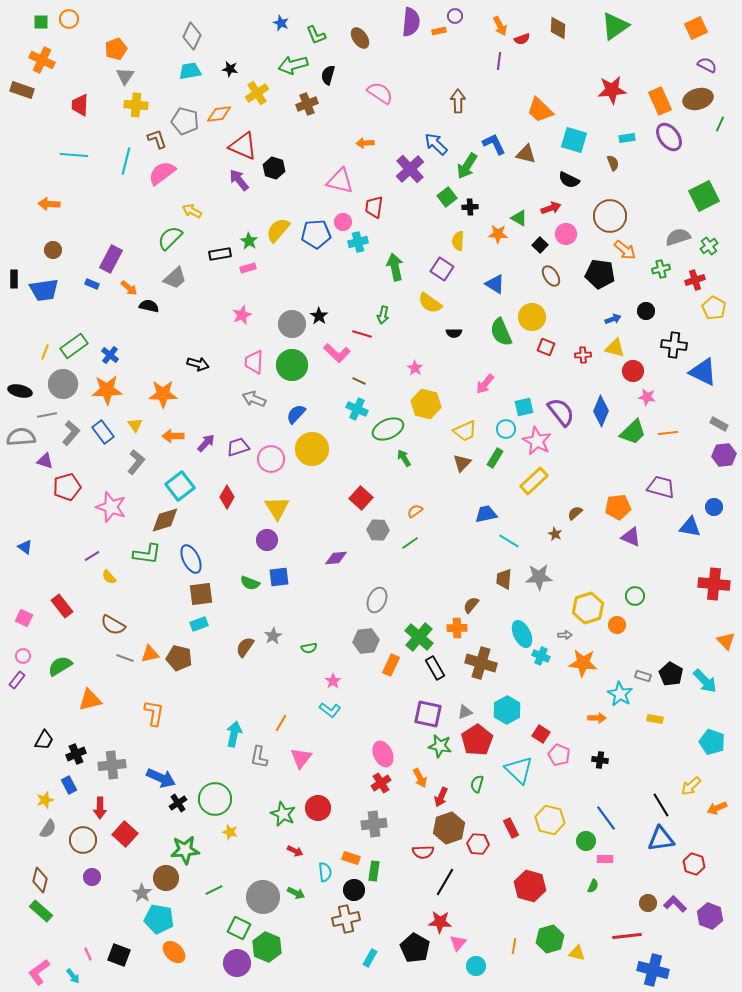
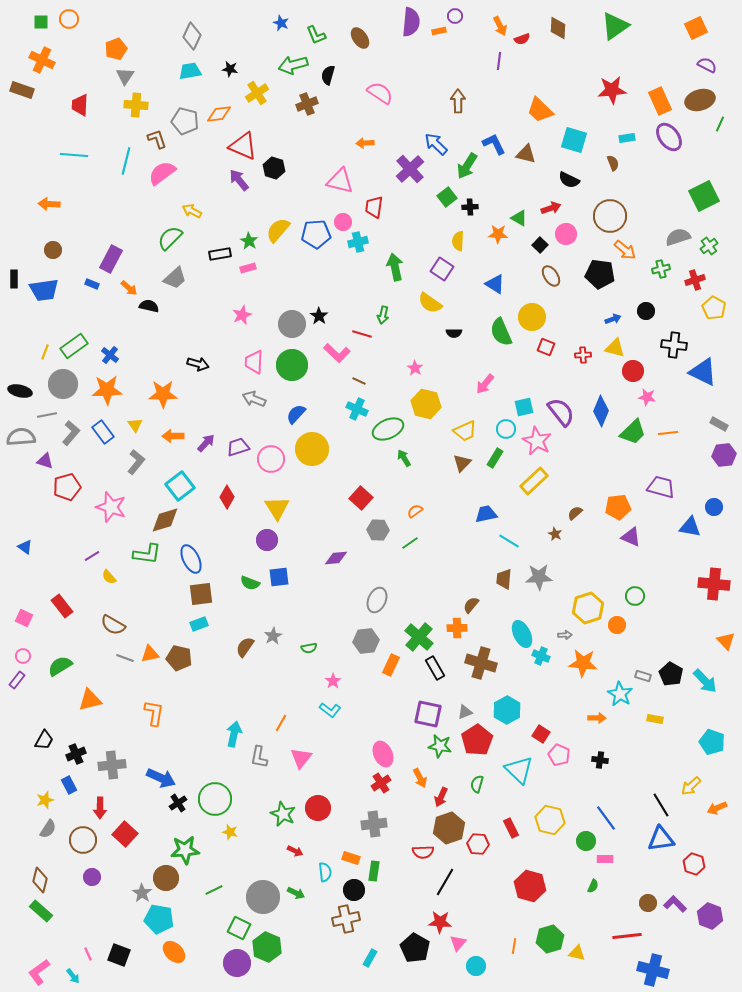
brown ellipse at (698, 99): moved 2 px right, 1 px down
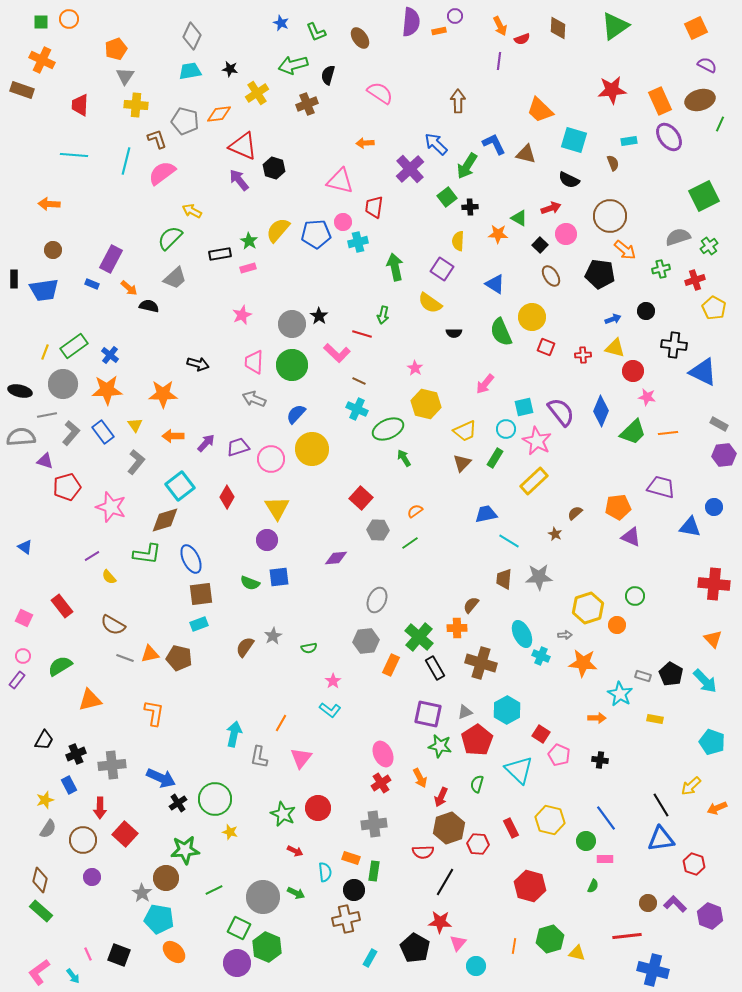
green L-shape at (316, 35): moved 3 px up
cyan rectangle at (627, 138): moved 2 px right, 3 px down
orange triangle at (726, 641): moved 13 px left, 2 px up
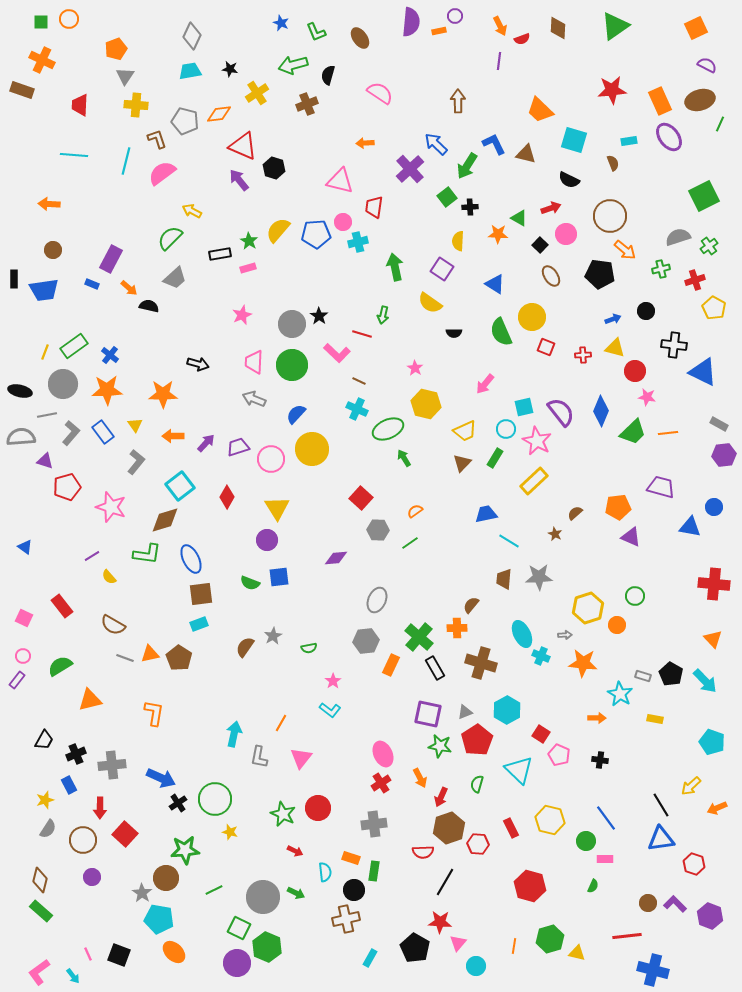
red circle at (633, 371): moved 2 px right
brown pentagon at (179, 658): rotated 20 degrees clockwise
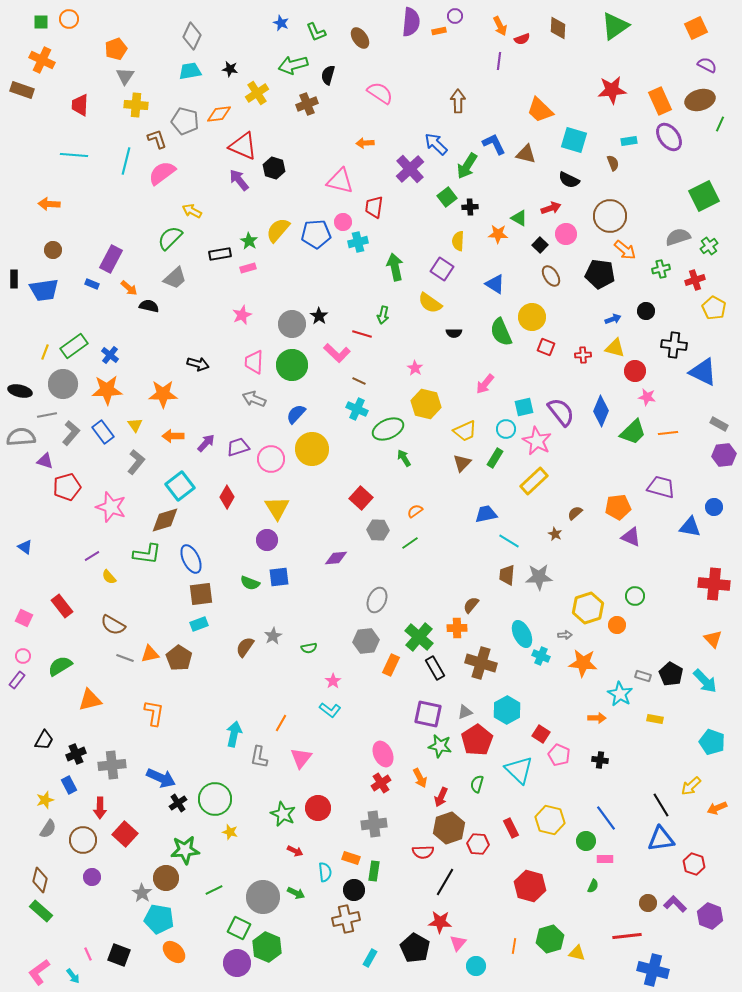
brown trapezoid at (504, 579): moved 3 px right, 4 px up
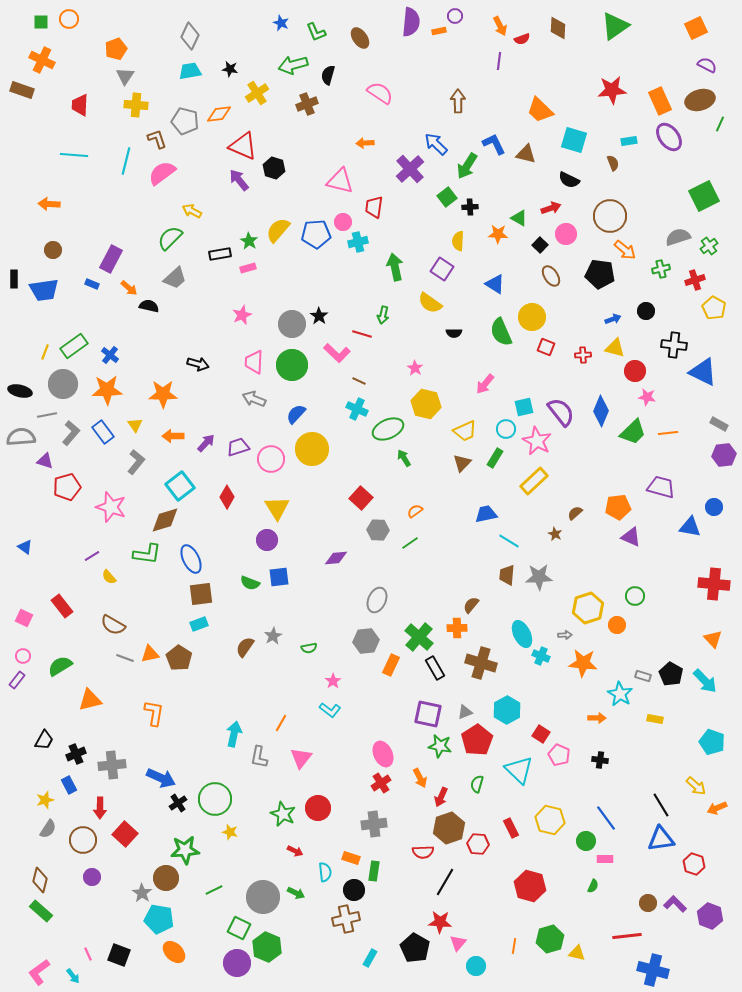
gray diamond at (192, 36): moved 2 px left
yellow arrow at (691, 786): moved 5 px right; rotated 95 degrees counterclockwise
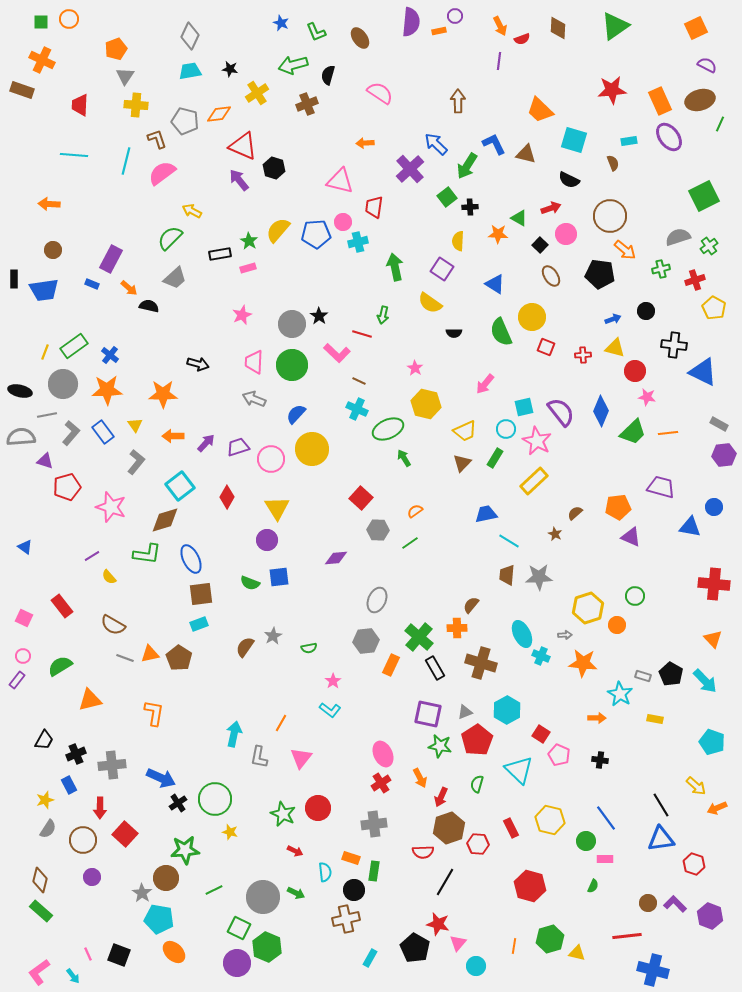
red star at (440, 922): moved 2 px left, 2 px down; rotated 10 degrees clockwise
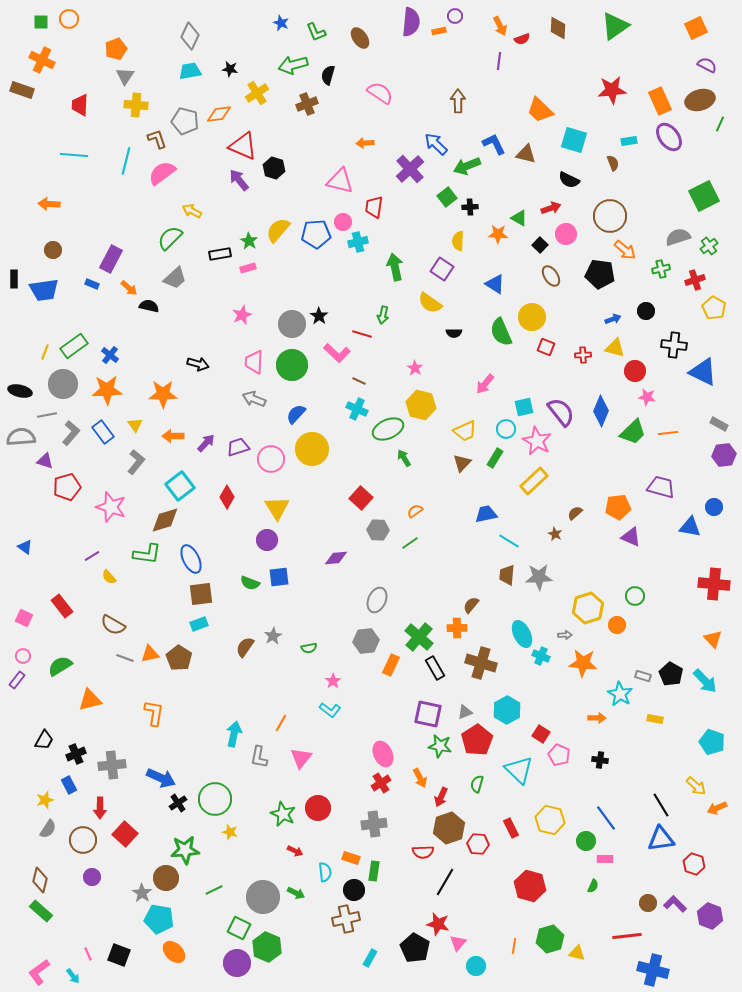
green arrow at (467, 166): rotated 36 degrees clockwise
yellow hexagon at (426, 404): moved 5 px left, 1 px down
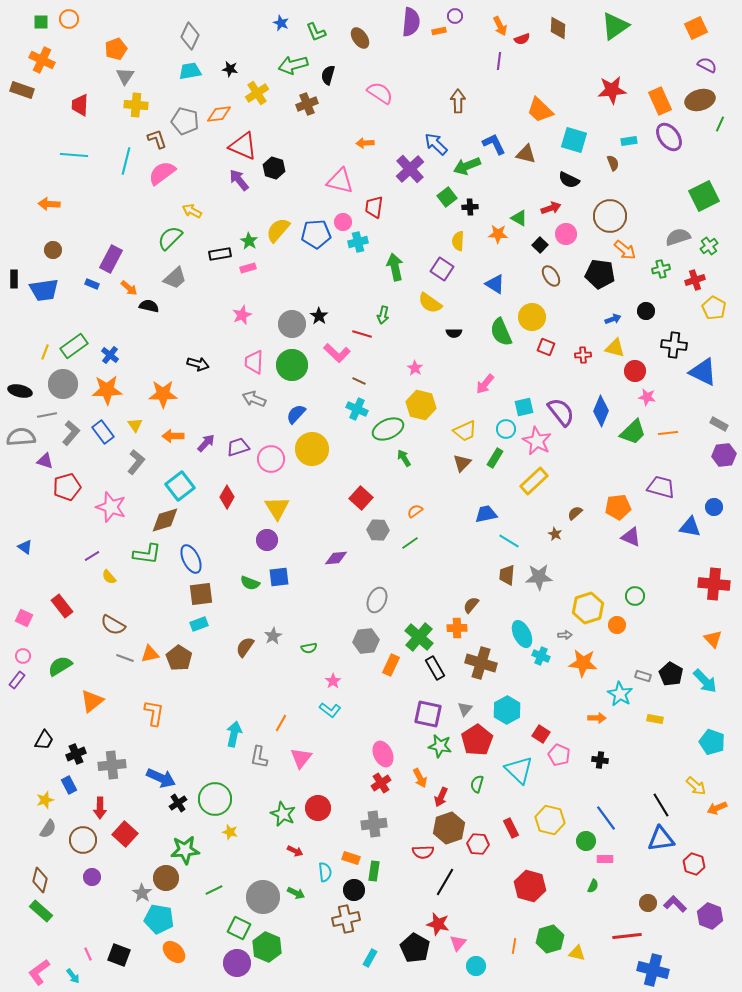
orange triangle at (90, 700): moved 2 px right, 1 px down; rotated 25 degrees counterclockwise
gray triangle at (465, 712): moved 3 px up; rotated 28 degrees counterclockwise
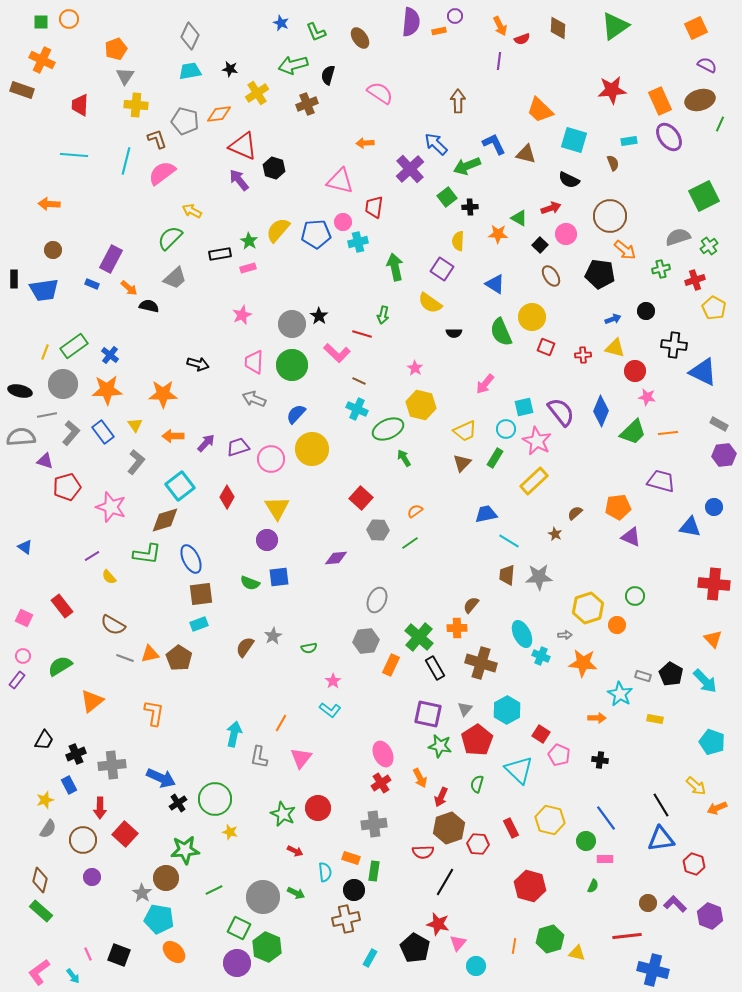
purple trapezoid at (661, 487): moved 6 px up
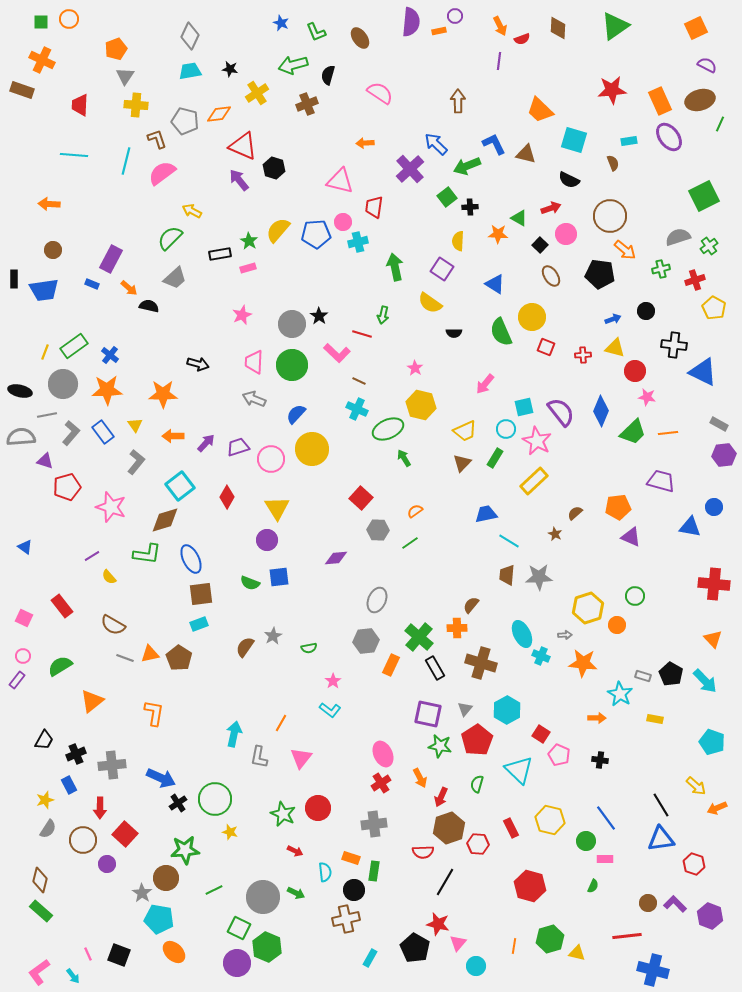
purple circle at (92, 877): moved 15 px right, 13 px up
